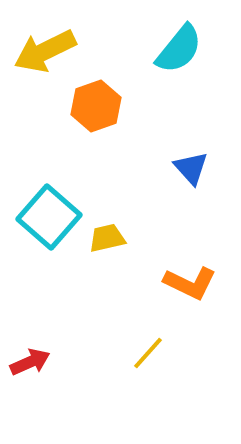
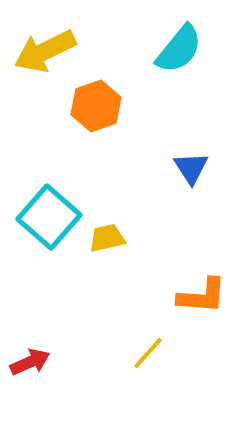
blue triangle: rotated 9 degrees clockwise
orange L-shape: moved 12 px right, 13 px down; rotated 22 degrees counterclockwise
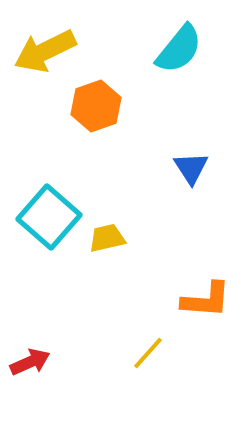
orange L-shape: moved 4 px right, 4 px down
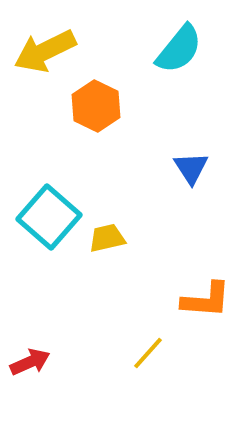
orange hexagon: rotated 15 degrees counterclockwise
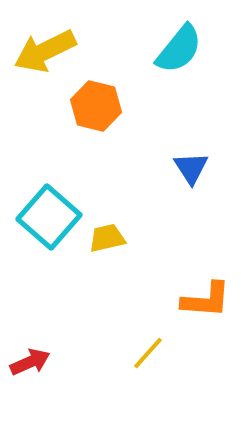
orange hexagon: rotated 12 degrees counterclockwise
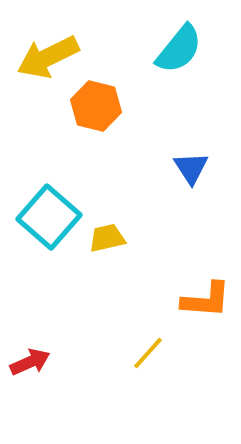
yellow arrow: moved 3 px right, 6 px down
